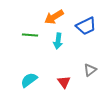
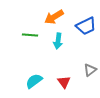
cyan semicircle: moved 5 px right, 1 px down
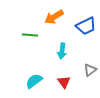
cyan arrow: moved 4 px right, 10 px down
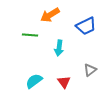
orange arrow: moved 4 px left, 2 px up
cyan arrow: moved 3 px left, 3 px up
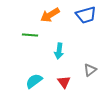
blue trapezoid: moved 11 px up; rotated 10 degrees clockwise
cyan arrow: moved 3 px down
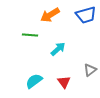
cyan arrow: moved 1 px left, 2 px up; rotated 140 degrees counterclockwise
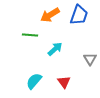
blue trapezoid: moved 7 px left; rotated 55 degrees counterclockwise
cyan arrow: moved 3 px left
gray triangle: moved 11 px up; rotated 24 degrees counterclockwise
cyan semicircle: rotated 12 degrees counterclockwise
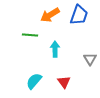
cyan arrow: rotated 49 degrees counterclockwise
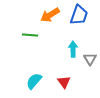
cyan arrow: moved 18 px right
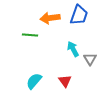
orange arrow: moved 3 px down; rotated 24 degrees clockwise
cyan arrow: rotated 28 degrees counterclockwise
red triangle: moved 1 px right, 1 px up
